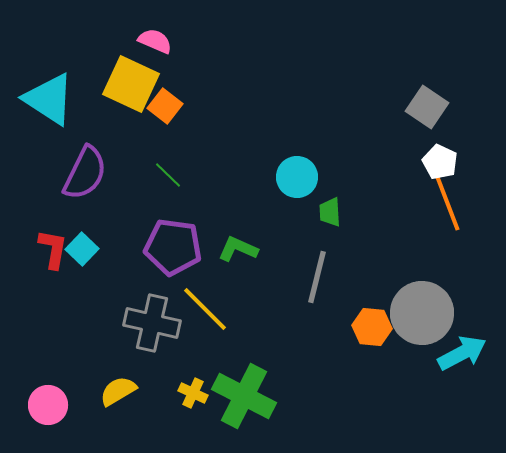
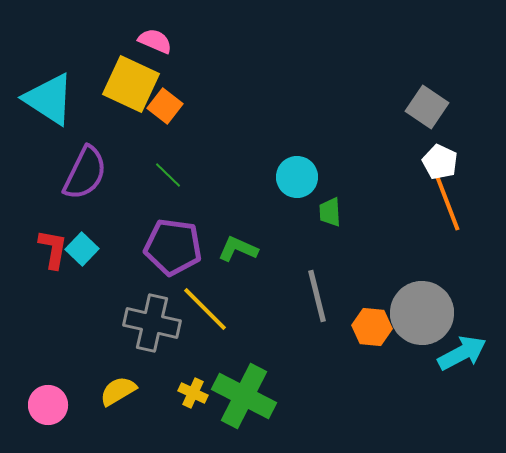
gray line: moved 19 px down; rotated 28 degrees counterclockwise
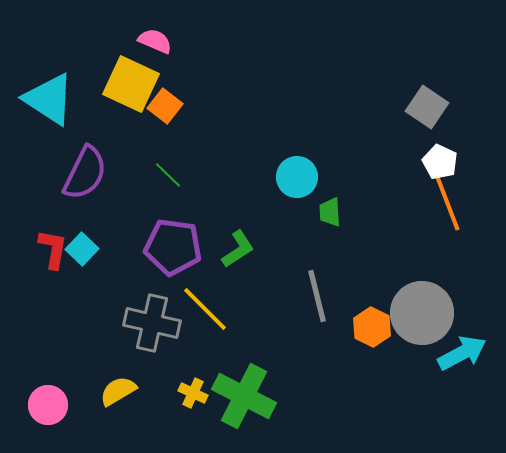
green L-shape: rotated 123 degrees clockwise
orange hexagon: rotated 21 degrees clockwise
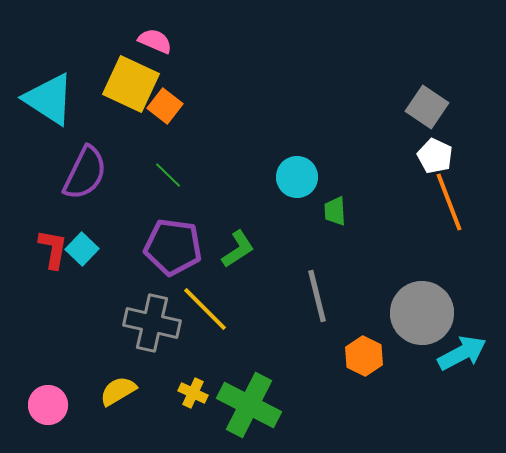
white pentagon: moved 5 px left, 6 px up
orange line: moved 2 px right
green trapezoid: moved 5 px right, 1 px up
orange hexagon: moved 8 px left, 29 px down
green cross: moved 5 px right, 9 px down
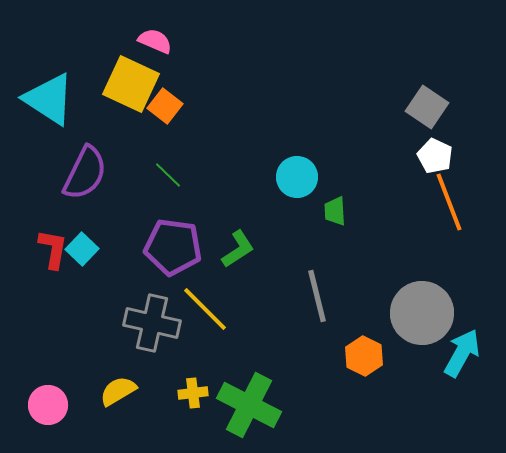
cyan arrow: rotated 33 degrees counterclockwise
yellow cross: rotated 32 degrees counterclockwise
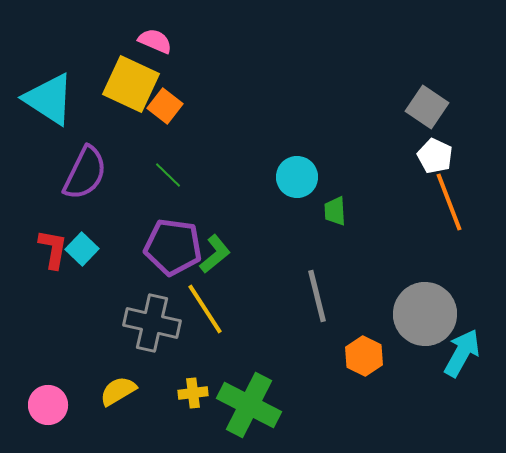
green L-shape: moved 23 px left, 5 px down; rotated 6 degrees counterclockwise
yellow line: rotated 12 degrees clockwise
gray circle: moved 3 px right, 1 px down
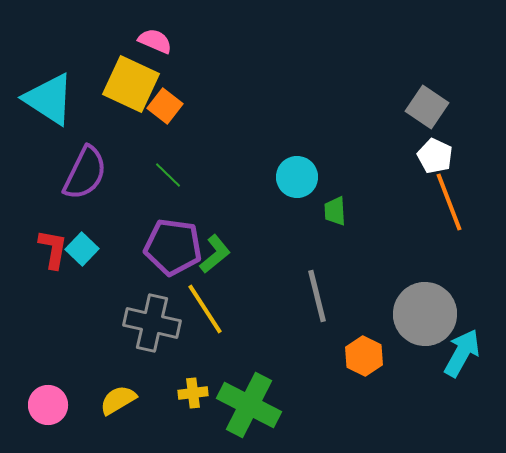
yellow semicircle: moved 9 px down
